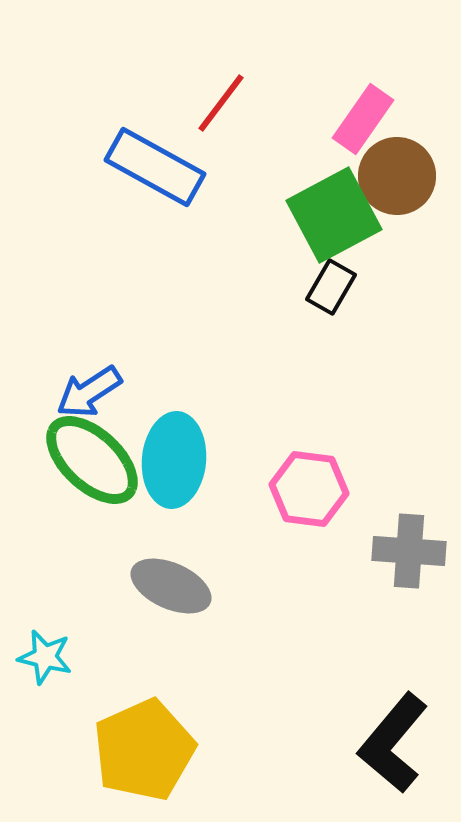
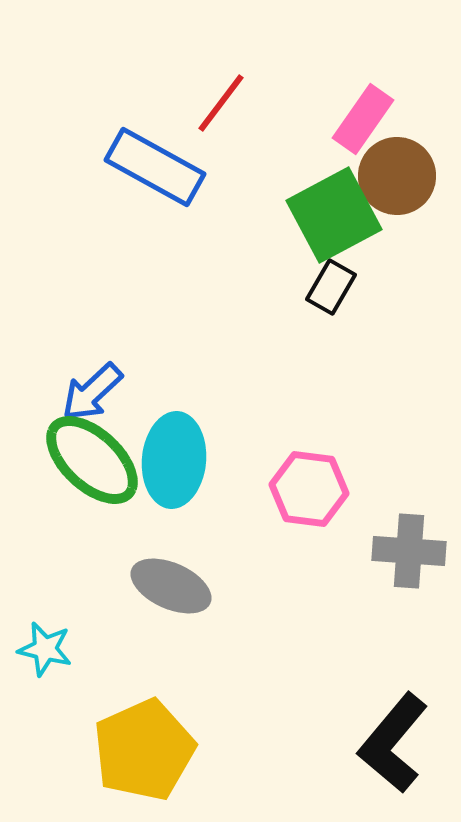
blue arrow: moved 3 px right; rotated 10 degrees counterclockwise
cyan star: moved 8 px up
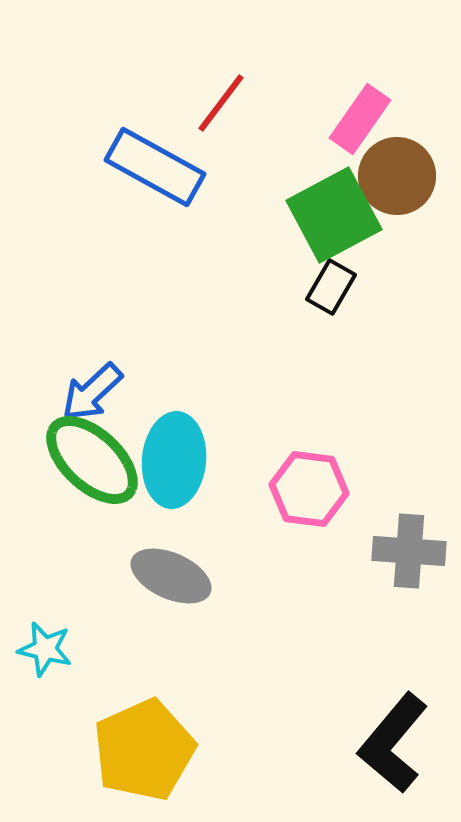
pink rectangle: moved 3 px left
gray ellipse: moved 10 px up
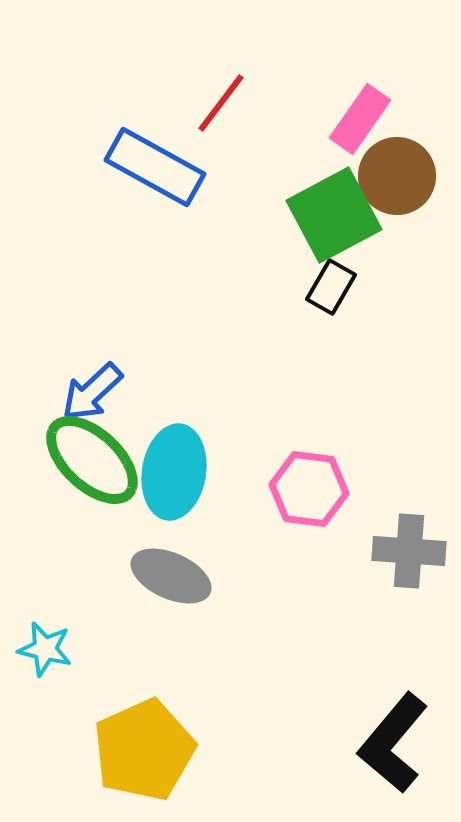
cyan ellipse: moved 12 px down; rotated 4 degrees clockwise
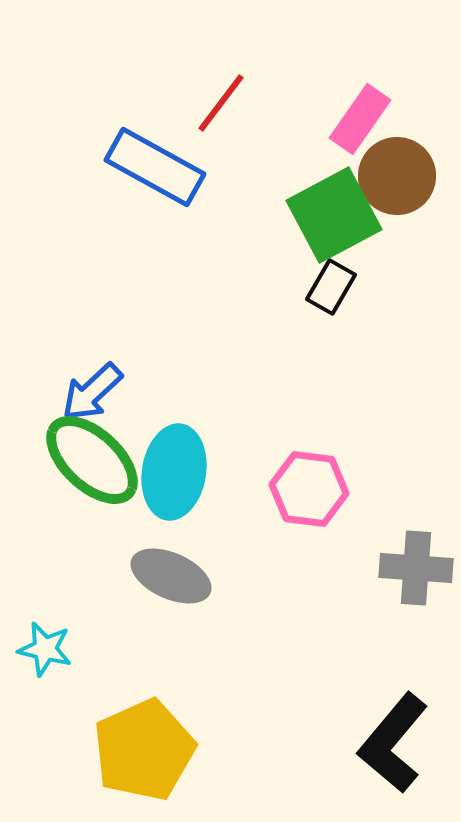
gray cross: moved 7 px right, 17 px down
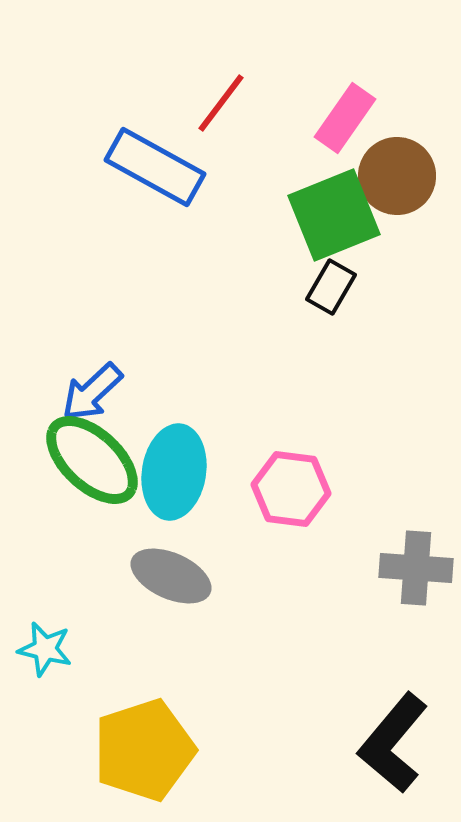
pink rectangle: moved 15 px left, 1 px up
green square: rotated 6 degrees clockwise
pink hexagon: moved 18 px left
yellow pentagon: rotated 6 degrees clockwise
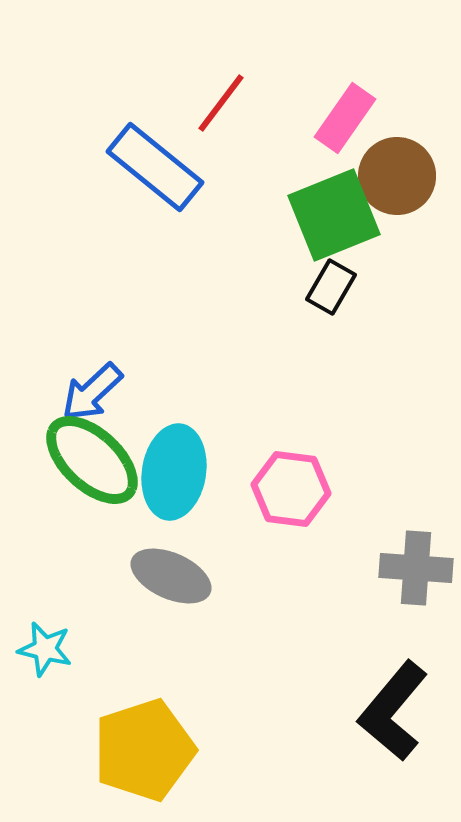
blue rectangle: rotated 10 degrees clockwise
black L-shape: moved 32 px up
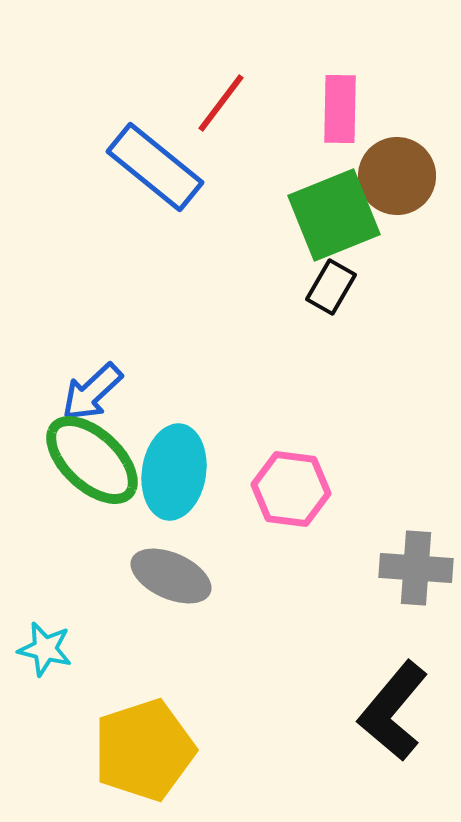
pink rectangle: moved 5 px left, 9 px up; rotated 34 degrees counterclockwise
